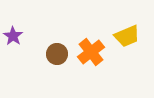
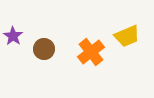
brown circle: moved 13 px left, 5 px up
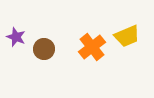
purple star: moved 3 px right, 1 px down; rotated 12 degrees counterclockwise
orange cross: moved 1 px right, 5 px up
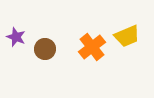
brown circle: moved 1 px right
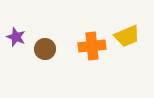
orange cross: moved 1 px up; rotated 32 degrees clockwise
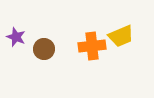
yellow trapezoid: moved 6 px left
brown circle: moved 1 px left
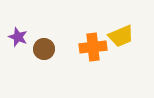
purple star: moved 2 px right
orange cross: moved 1 px right, 1 px down
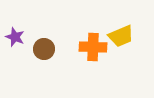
purple star: moved 3 px left
orange cross: rotated 8 degrees clockwise
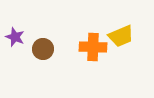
brown circle: moved 1 px left
